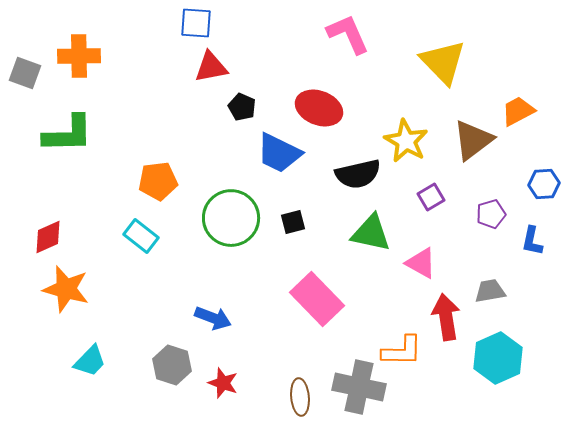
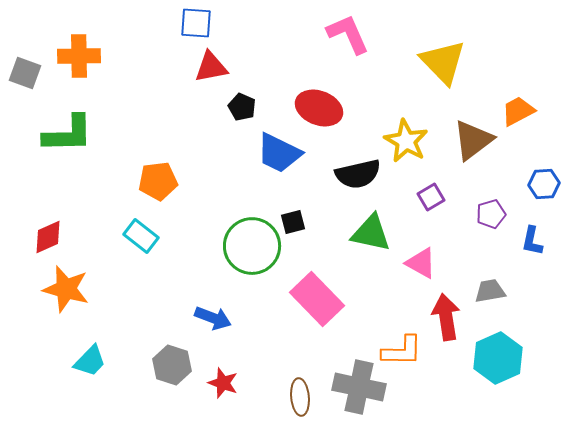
green circle: moved 21 px right, 28 px down
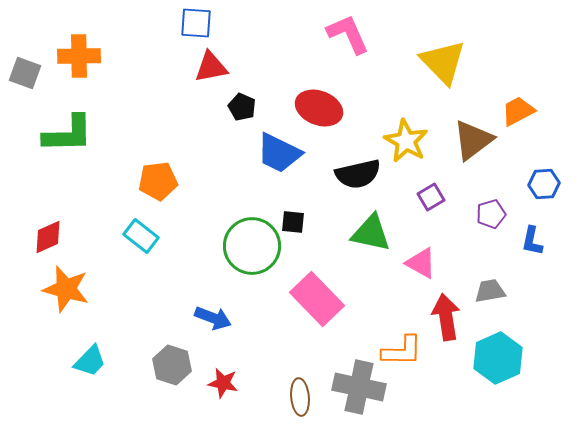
black square: rotated 20 degrees clockwise
red star: rotated 8 degrees counterclockwise
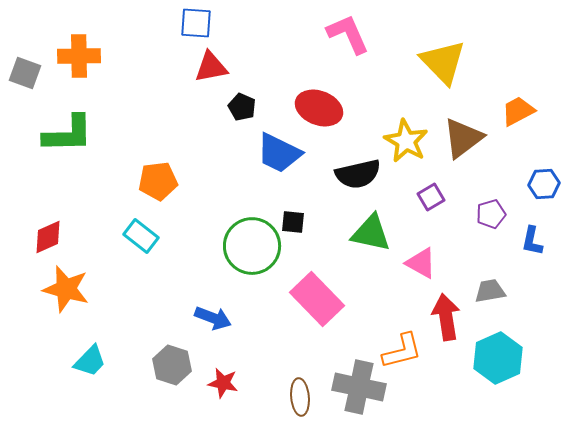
brown triangle: moved 10 px left, 2 px up
orange L-shape: rotated 15 degrees counterclockwise
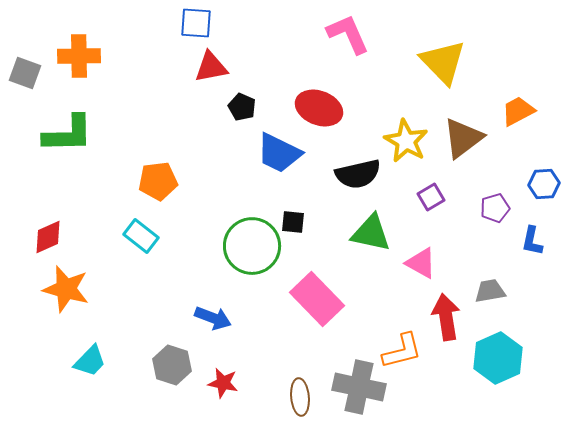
purple pentagon: moved 4 px right, 6 px up
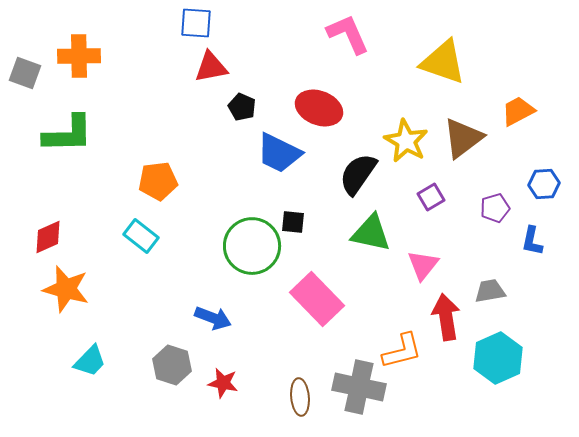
yellow triangle: rotated 27 degrees counterclockwise
black semicircle: rotated 138 degrees clockwise
pink triangle: moved 2 px right, 2 px down; rotated 40 degrees clockwise
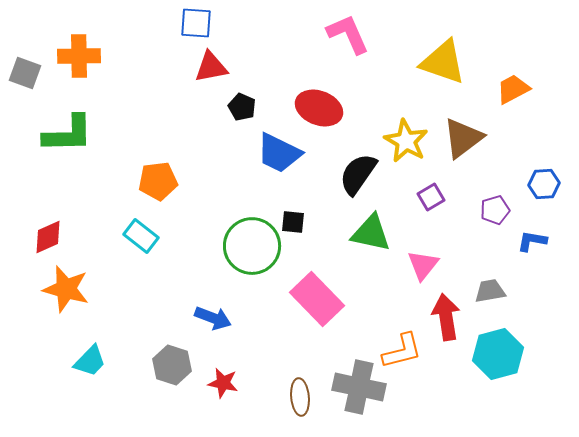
orange trapezoid: moved 5 px left, 22 px up
purple pentagon: moved 2 px down
blue L-shape: rotated 88 degrees clockwise
cyan hexagon: moved 4 px up; rotated 9 degrees clockwise
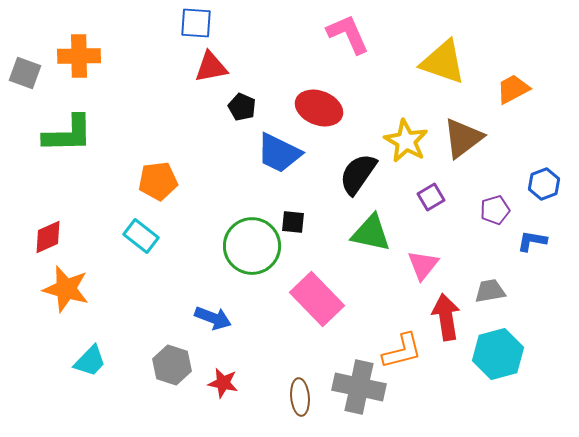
blue hexagon: rotated 16 degrees counterclockwise
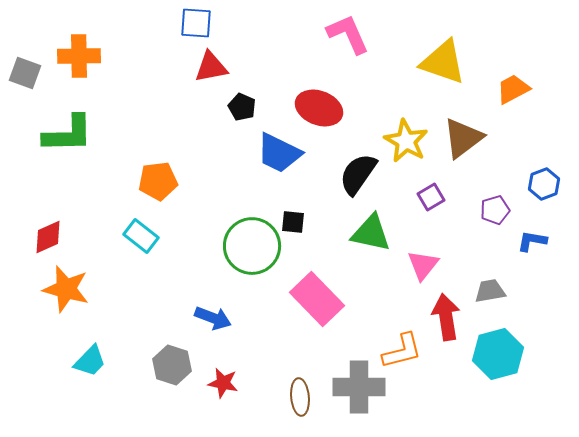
gray cross: rotated 12 degrees counterclockwise
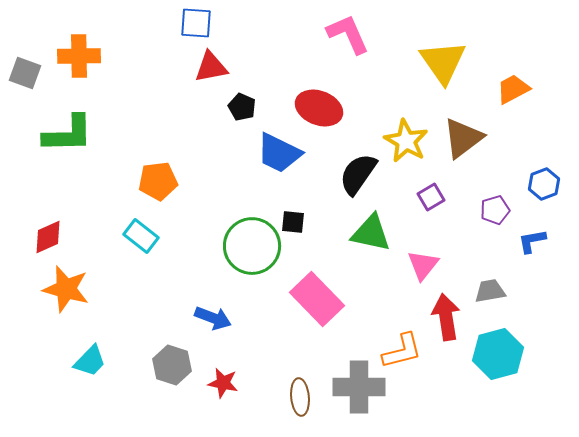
yellow triangle: rotated 36 degrees clockwise
blue L-shape: rotated 20 degrees counterclockwise
